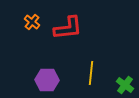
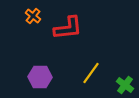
orange cross: moved 1 px right, 6 px up
yellow line: rotated 30 degrees clockwise
purple hexagon: moved 7 px left, 3 px up
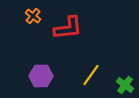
yellow line: moved 2 px down
purple hexagon: moved 1 px right, 1 px up
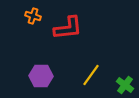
orange cross: rotated 21 degrees counterclockwise
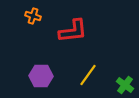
red L-shape: moved 5 px right, 3 px down
yellow line: moved 3 px left
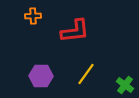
orange cross: rotated 21 degrees counterclockwise
red L-shape: moved 2 px right
yellow line: moved 2 px left, 1 px up
